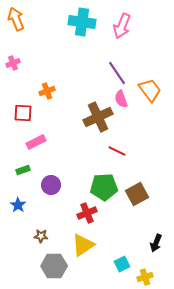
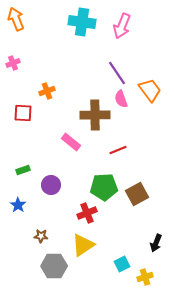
brown cross: moved 3 px left, 2 px up; rotated 24 degrees clockwise
pink rectangle: moved 35 px right; rotated 66 degrees clockwise
red line: moved 1 px right, 1 px up; rotated 48 degrees counterclockwise
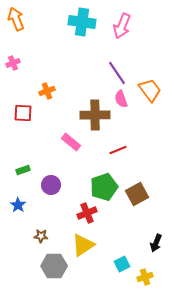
green pentagon: rotated 16 degrees counterclockwise
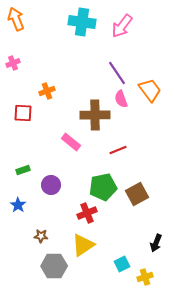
pink arrow: rotated 15 degrees clockwise
green pentagon: moved 1 px left; rotated 8 degrees clockwise
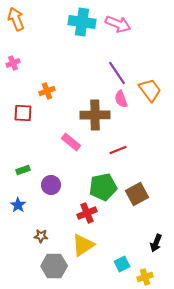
pink arrow: moved 4 px left, 2 px up; rotated 105 degrees counterclockwise
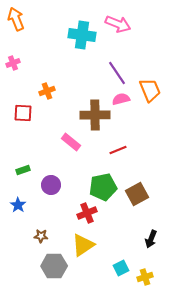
cyan cross: moved 13 px down
orange trapezoid: rotated 15 degrees clockwise
pink semicircle: rotated 96 degrees clockwise
black arrow: moved 5 px left, 4 px up
cyan square: moved 1 px left, 4 px down
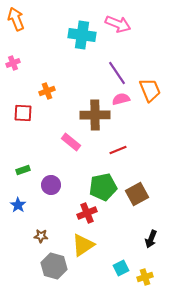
gray hexagon: rotated 15 degrees clockwise
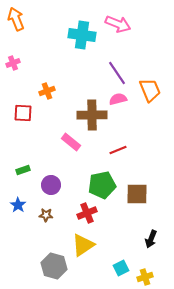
pink semicircle: moved 3 px left
brown cross: moved 3 px left
green pentagon: moved 1 px left, 2 px up
brown square: rotated 30 degrees clockwise
brown star: moved 5 px right, 21 px up
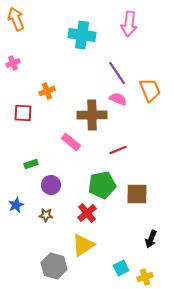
pink arrow: moved 11 px right; rotated 75 degrees clockwise
pink semicircle: rotated 36 degrees clockwise
green rectangle: moved 8 px right, 6 px up
blue star: moved 2 px left; rotated 14 degrees clockwise
red cross: rotated 18 degrees counterclockwise
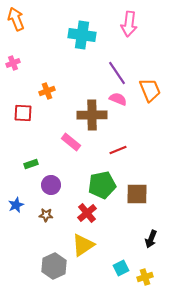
gray hexagon: rotated 20 degrees clockwise
